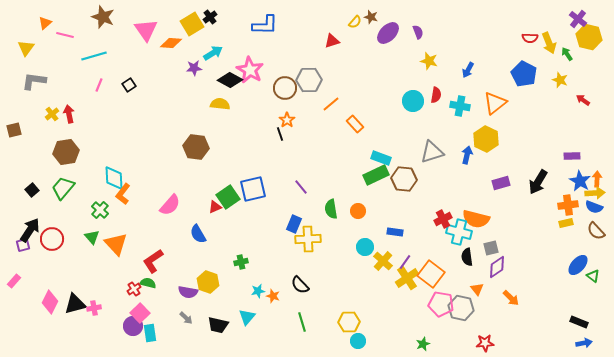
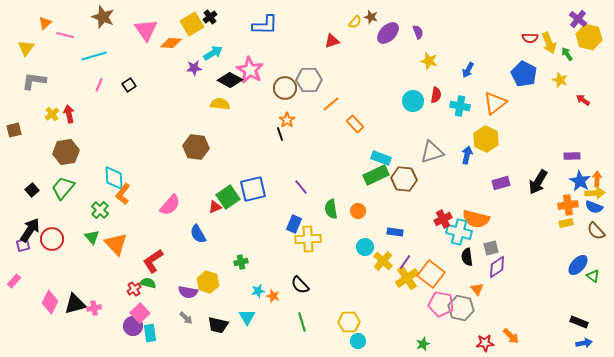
orange arrow at (511, 298): moved 38 px down
cyan triangle at (247, 317): rotated 12 degrees counterclockwise
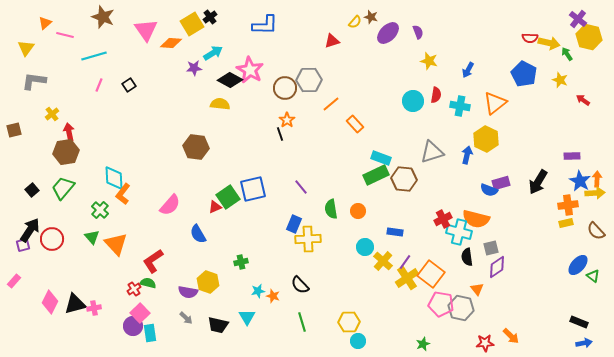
yellow arrow at (549, 43): rotated 55 degrees counterclockwise
red arrow at (69, 114): moved 18 px down
blue semicircle at (594, 207): moved 105 px left, 17 px up
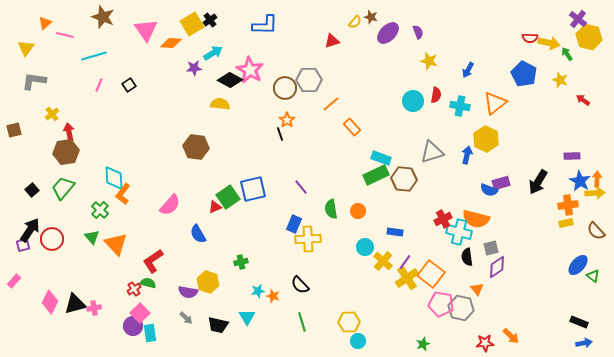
black cross at (210, 17): moved 3 px down
orange rectangle at (355, 124): moved 3 px left, 3 px down
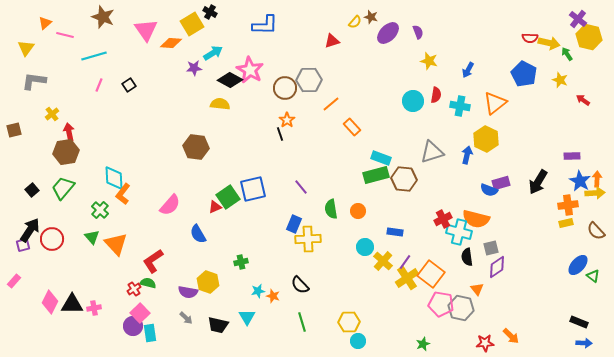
black cross at (210, 20): moved 8 px up; rotated 24 degrees counterclockwise
green rectangle at (376, 175): rotated 10 degrees clockwise
black triangle at (75, 304): moved 3 px left; rotated 15 degrees clockwise
blue arrow at (584, 343): rotated 14 degrees clockwise
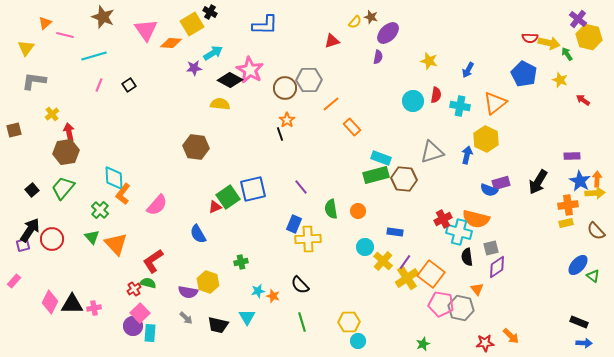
purple semicircle at (418, 32): moved 40 px left, 25 px down; rotated 32 degrees clockwise
pink semicircle at (170, 205): moved 13 px left
cyan rectangle at (150, 333): rotated 12 degrees clockwise
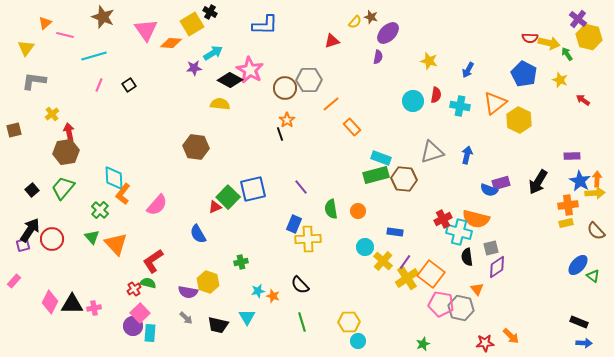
yellow hexagon at (486, 139): moved 33 px right, 19 px up
green square at (228, 197): rotated 10 degrees counterclockwise
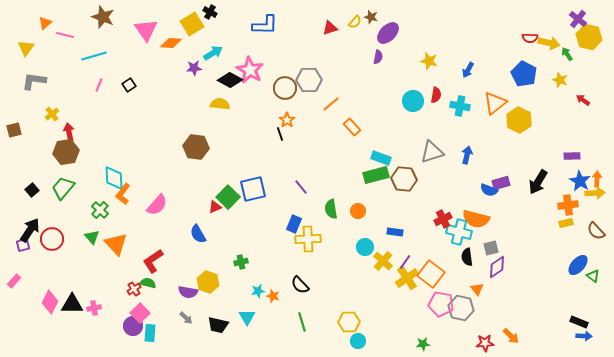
red triangle at (332, 41): moved 2 px left, 13 px up
blue arrow at (584, 343): moved 7 px up
green star at (423, 344): rotated 16 degrees clockwise
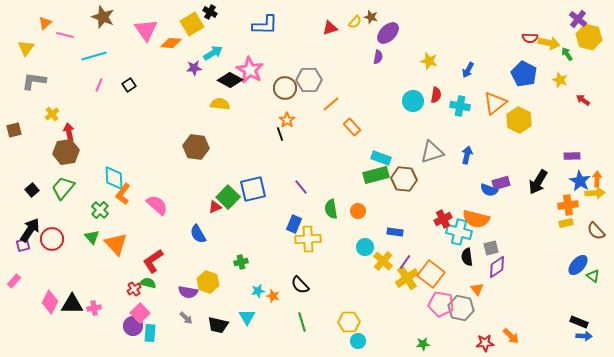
pink semicircle at (157, 205): rotated 90 degrees counterclockwise
